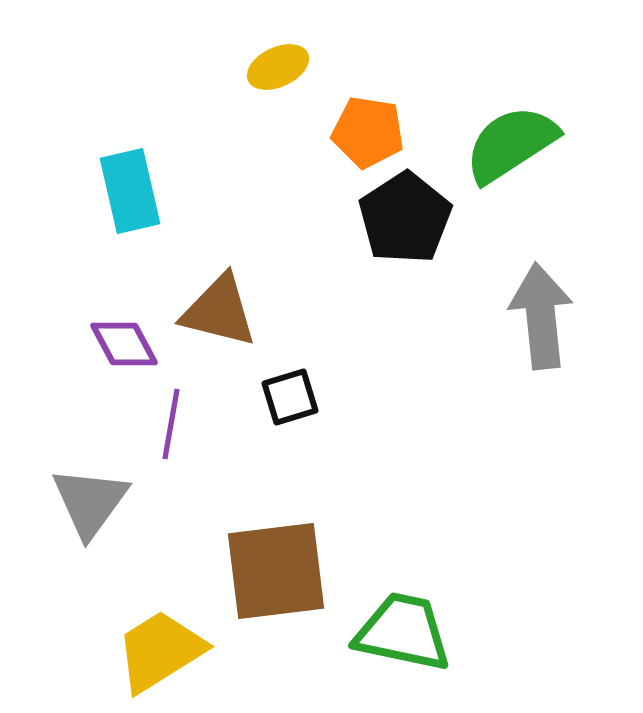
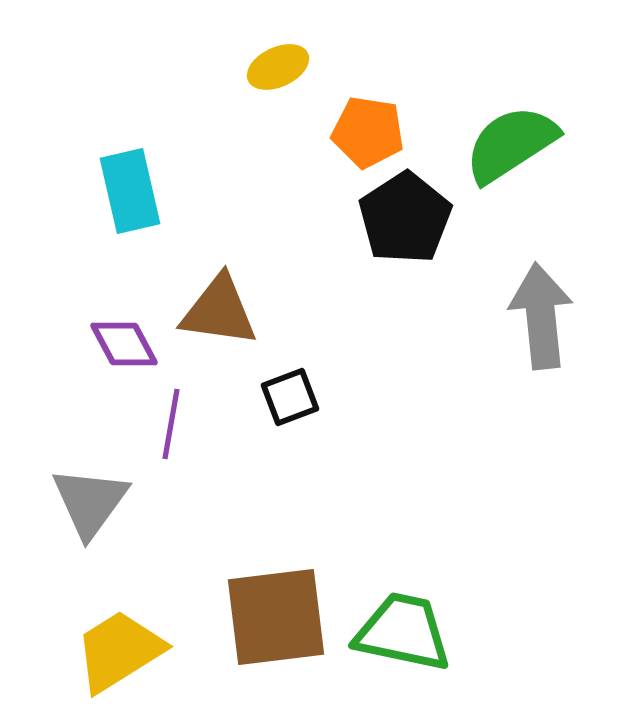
brown triangle: rotated 6 degrees counterclockwise
black square: rotated 4 degrees counterclockwise
brown square: moved 46 px down
yellow trapezoid: moved 41 px left
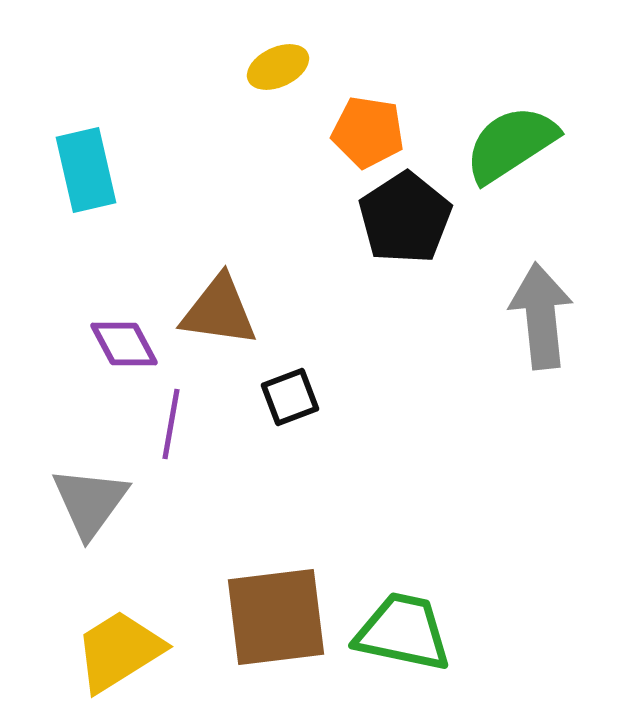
cyan rectangle: moved 44 px left, 21 px up
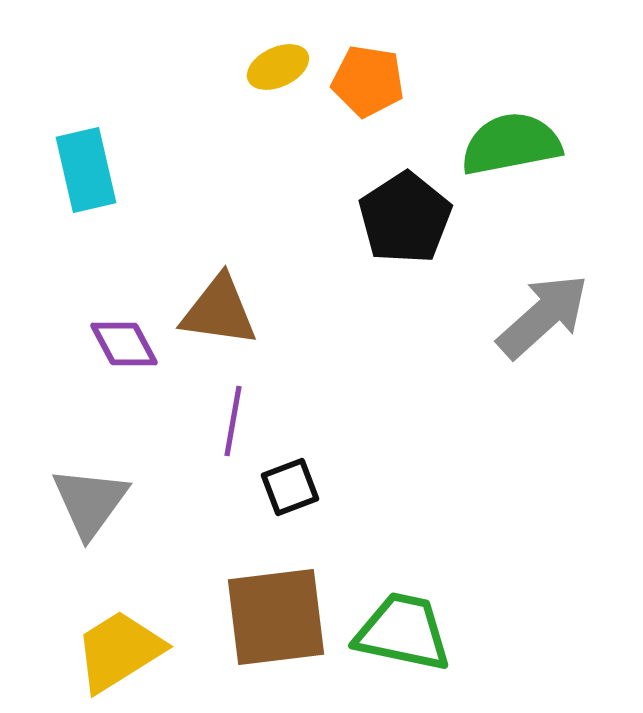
orange pentagon: moved 51 px up
green semicircle: rotated 22 degrees clockwise
gray arrow: moved 2 px right; rotated 54 degrees clockwise
black square: moved 90 px down
purple line: moved 62 px right, 3 px up
